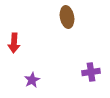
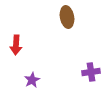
red arrow: moved 2 px right, 2 px down
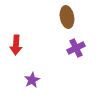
purple cross: moved 15 px left, 24 px up; rotated 18 degrees counterclockwise
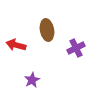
brown ellipse: moved 20 px left, 13 px down
red arrow: rotated 102 degrees clockwise
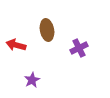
purple cross: moved 3 px right
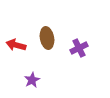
brown ellipse: moved 8 px down
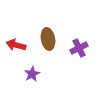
brown ellipse: moved 1 px right, 1 px down
purple star: moved 6 px up
